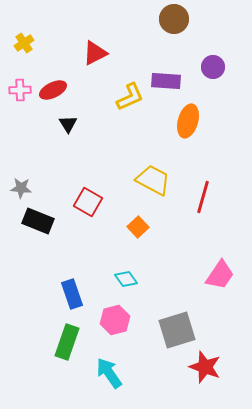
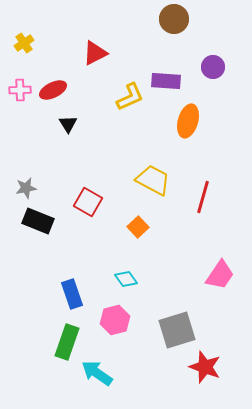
gray star: moved 5 px right; rotated 15 degrees counterclockwise
cyan arrow: moved 12 px left; rotated 20 degrees counterclockwise
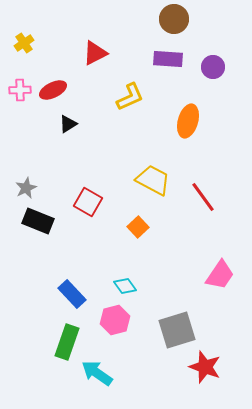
purple rectangle: moved 2 px right, 22 px up
black triangle: rotated 30 degrees clockwise
gray star: rotated 15 degrees counterclockwise
red line: rotated 52 degrees counterclockwise
cyan diamond: moved 1 px left, 7 px down
blue rectangle: rotated 24 degrees counterclockwise
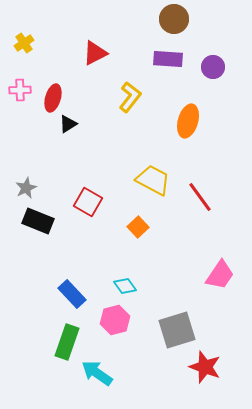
red ellipse: moved 8 px down; rotated 48 degrees counterclockwise
yellow L-shape: rotated 28 degrees counterclockwise
red line: moved 3 px left
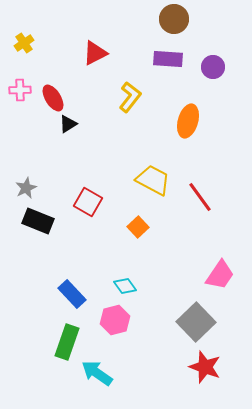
red ellipse: rotated 48 degrees counterclockwise
gray square: moved 19 px right, 8 px up; rotated 27 degrees counterclockwise
